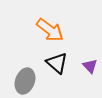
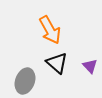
orange arrow: rotated 24 degrees clockwise
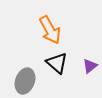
purple triangle: rotated 35 degrees clockwise
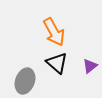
orange arrow: moved 4 px right, 2 px down
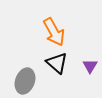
purple triangle: rotated 21 degrees counterclockwise
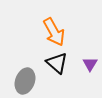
purple triangle: moved 2 px up
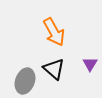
black triangle: moved 3 px left, 6 px down
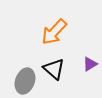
orange arrow: rotated 72 degrees clockwise
purple triangle: rotated 28 degrees clockwise
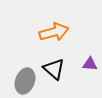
orange arrow: rotated 148 degrees counterclockwise
purple triangle: rotated 35 degrees clockwise
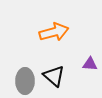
black triangle: moved 7 px down
gray ellipse: rotated 20 degrees counterclockwise
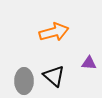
purple triangle: moved 1 px left, 1 px up
gray ellipse: moved 1 px left
